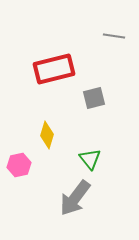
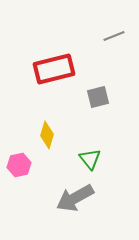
gray line: rotated 30 degrees counterclockwise
gray square: moved 4 px right, 1 px up
gray arrow: rotated 24 degrees clockwise
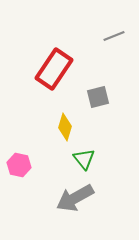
red rectangle: rotated 42 degrees counterclockwise
yellow diamond: moved 18 px right, 8 px up
green triangle: moved 6 px left
pink hexagon: rotated 25 degrees clockwise
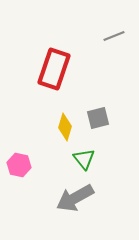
red rectangle: rotated 15 degrees counterclockwise
gray square: moved 21 px down
